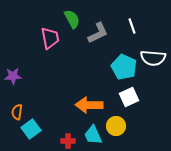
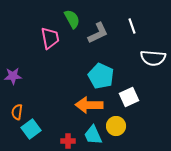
cyan pentagon: moved 23 px left, 9 px down
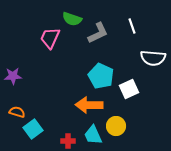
green semicircle: rotated 138 degrees clockwise
pink trapezoid: rotated 145 degrees counterclockwise
white square: moved 8 px up
orange semicircle: rotated 98 degrees clockwise
cyan square: moved 2 px right
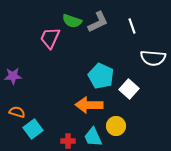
green semicircle: moved 2 px down
gray L-shape: moved 11 px up
white square: rotated 24 degrees counterclockwise
cyan trapezoid: moved 2 px down
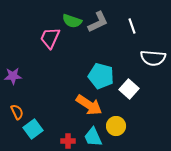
cyan pentagon: rotated 10 degrees counterclockwise
orange arrow: rotated 148 degrees counterclockwise
orange semicircle: rotated 49 degrees clockwise
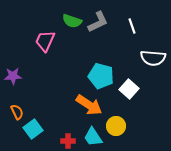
pink trapezoid: moved 5 px left, 3 px down
cyan trapezoid: rotated 10 degrees counterclockwise
